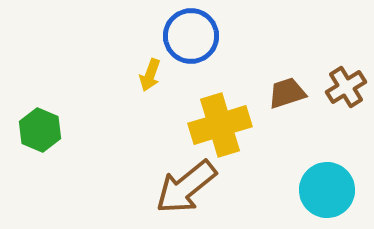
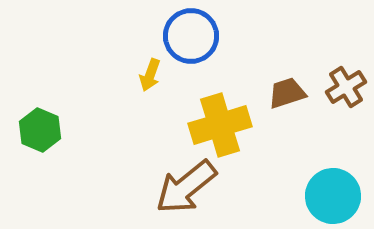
cyan circle: moved 6 px right, 6 px down
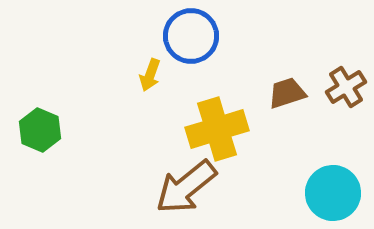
yellow cross: moved 3 px left, 4 px down
cyan circle: moved 3 px up
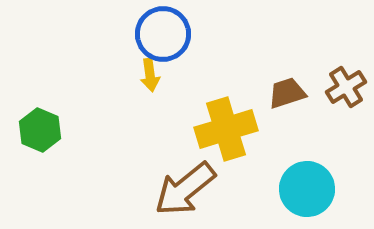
blue circle: moved 28 px left, 2 px up
yellow arrow: rotated 28 degrees counterclockwise
yellow cross: moved 9 px right
brown arrow: moved 1 px left, 2 px down
cyan circle: moved 26 px left, 4 px up
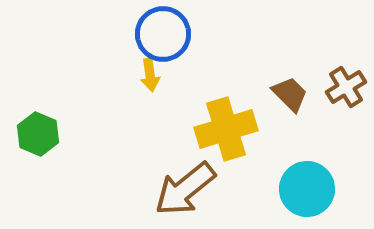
brown trapezoid: moved 3 px right, 1 px down; rotated 63 degrees clockwise
green hexagon: moved 2 px left, 4 px down
